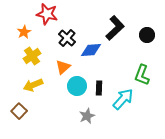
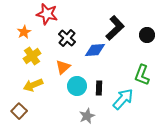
blue diamond: moved 4 px right
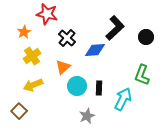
black circle: moved 1 px left, 2 px down
cyan arrow: rotated 15 degrees counterclockwise
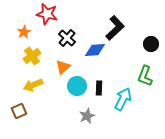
black circle: moved 5 px right, 7 px down
green L-shape: moved 3 px right, 1 px down
brown square: rotated 21 degrees clockwise
